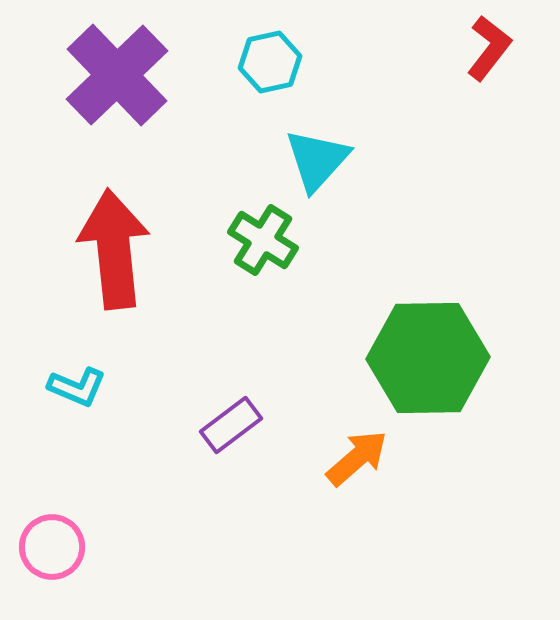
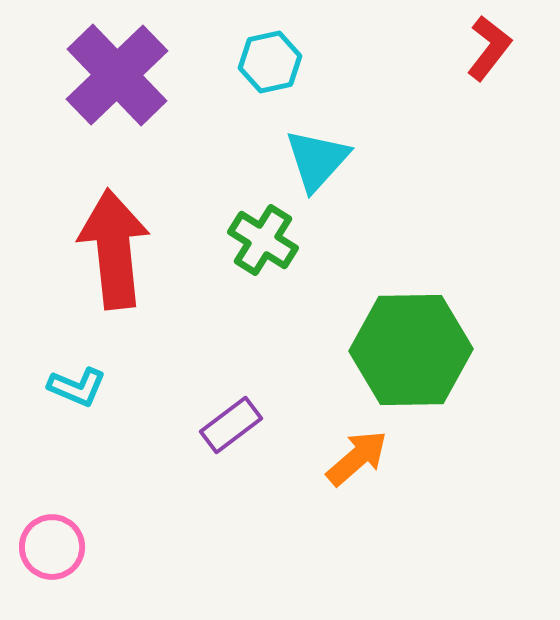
green hexagon: moved 17 px left, 8 px up
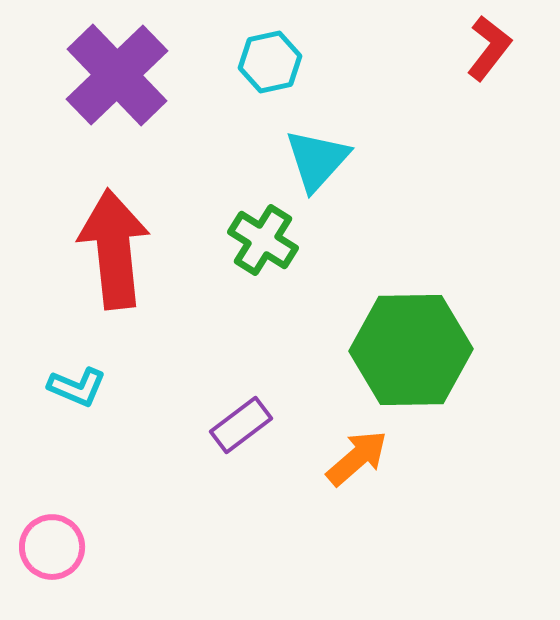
purple rectangle: moved 10 px right
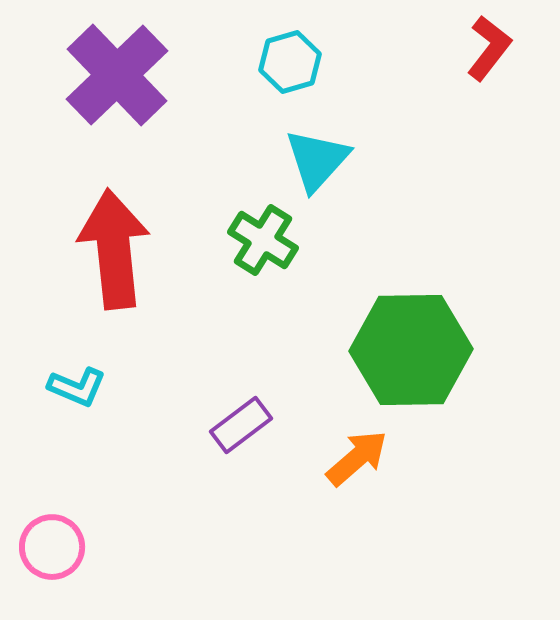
cyan hexagon: moved 20 px right; rotated 4 degrees counterclockwise
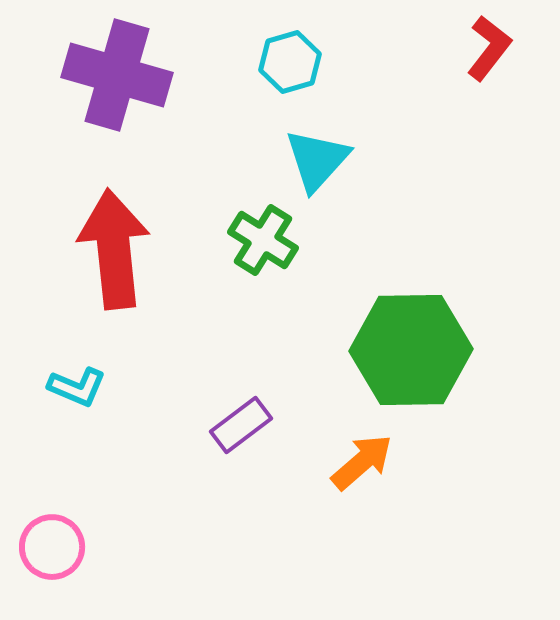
purple cross: rotated 30 degrees counterclockwise
orange arrow: moved 5 px right, 4 px down
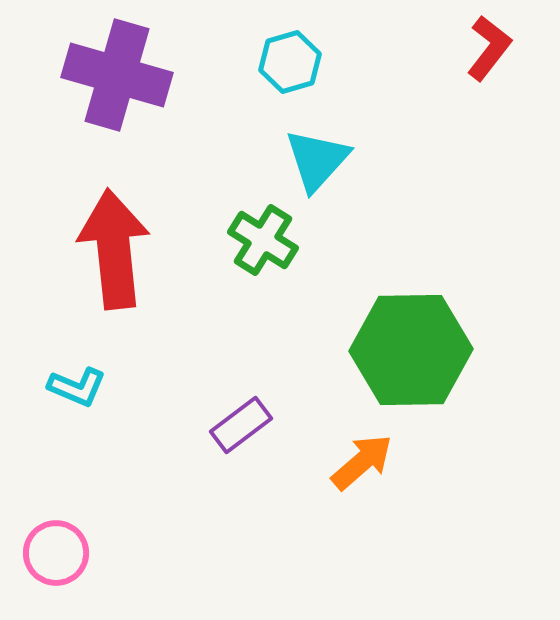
pink circle: moved 4 px right, 6 px down
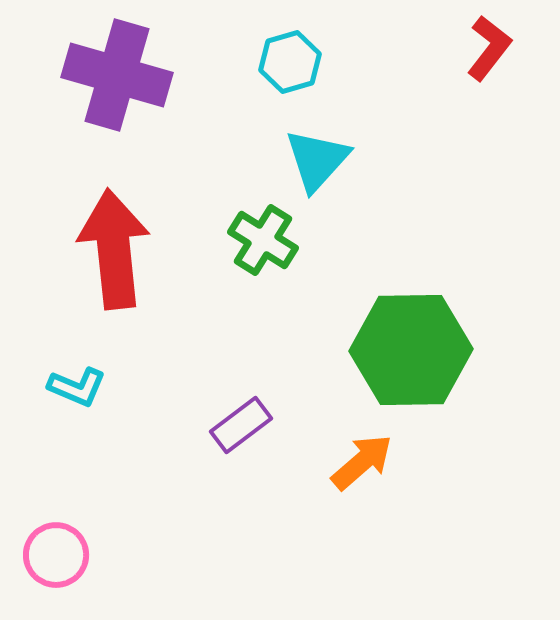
pink circle: moved 2 px down
